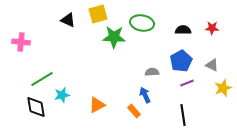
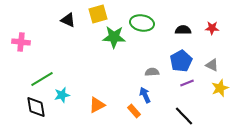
yellow star: moved 3 px left
black line: moved 1 px right, 1 px down; rotated 35 degrees counterclockwise
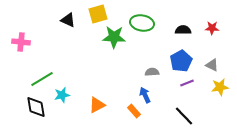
yellow star: moved 1 px up; rotated 12 degrees clockwise
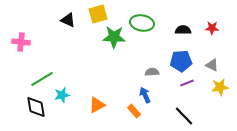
blue pentagon: rotated 25 degrees clockwise
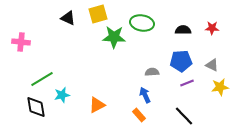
black triangle: moved 2 px up
orange rectangle: moved 5 px right, 4 px down
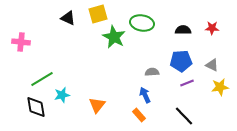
green star: rotated 25 degrees clockwise
orange triangle: rotated 24 degrees counterclockwise
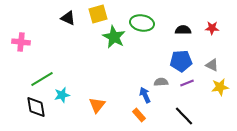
gray semicircle: moved 9 px right, 10 px down
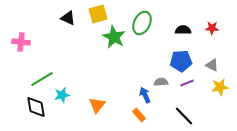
green ellipse: rotated 75 degrees counterclockwise
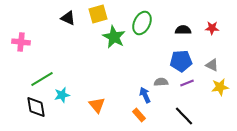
orange triangle: rotated 18 degrees counterclockwise
